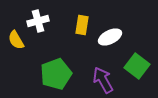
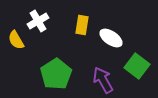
white cross: rotated 15 degrees counterclockwise
white ellipse: moved 1 px right, 1 px down; rotated 60 degrees clockwise
green pentagon: rotated 12 degrees counterclockwise
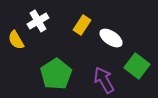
yellow rectangle: rotated 24 degrees clockwise
purple arrow: moved 1 px right
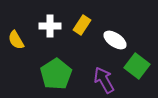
white cross: moved 12 px right, 5 px down; rotated 30 degrees clockwise
white ellipse: moved 4 px right, 2 px down
